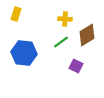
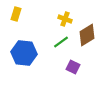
yellow cross: rotated 16 degrees clockwise
purple square: moved 3 px left, 1 px down
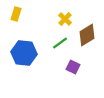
yellow cross: rotated 24 degrees clockwise
green line: moved 1 px left, 1 px down
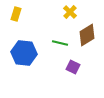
yellow cross: moved 5 px right, 7 px up
green line: rotated 49 degrees clockwise
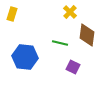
yellow rectangle: moved 4 px left
brown diamond: rotated 50 degrees counterclockwise
blue hexagon: moved 1 px right, 4 px down
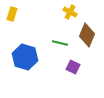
yellow cross: rotated 16 degrees counterclockwise
brown diamond: rotated 15 degrees clockwise
blue hexagon: rotated 10 degrees clockwise
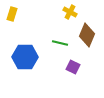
blue hexagon: rotated 15 degrees counterclockwise
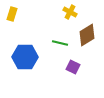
brown diamond: rotated 35 degrees clockwise
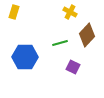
yellow rectangle: moved 2 px right, 2 px up
brown diamond: rotated 15 degrees counterclockwise
green line: rotated 28 degrees counterclockwise
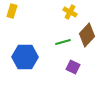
yellow rectangle: moved 2 px left, 1 px up
green line: moved 3 px right, 1 px up
